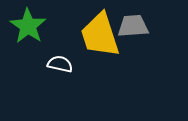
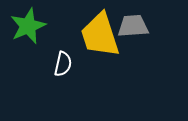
green star: rotated 15 degrees clockwise
white semicircle: moved 3 px right; rotated 90 degrees clockwise
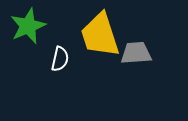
gray trapezoid: moved 3 px right, 27 px down
white semicircle: moved 3 px left, 5 px up
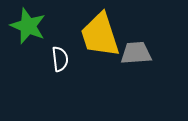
green star: rotated 27 degrees counterclockwise
white semicircle: rotated 20 degrees counterclockwise
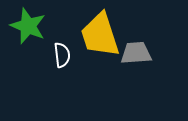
white semicircle: moved 2 px right, 4 px up
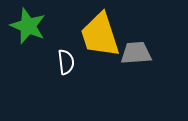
white semicircle: moved 4 px right, 7 px down
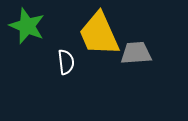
green star: moved 1 px left
yellow trapezoid: moved 1 px left, 1 px up; rotated 6 degrees counterclockwise
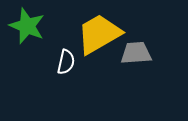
yellow trapezoid: rotated 84 degrees clockwise
white semicircle: rotated 20 degrees clockwise
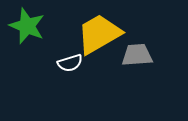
gray trapezoid: moved 1 px right, 2 px down
white semicircle: moved 4 px right, 1 px down; rotated 60 degrees clockwise
